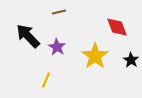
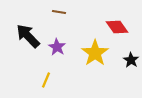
brown line: rotated 24 degrees clockwise
red diamond: rotated 15 degrees counterclockwise
yellow star: moved 3 px up
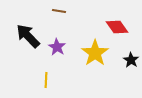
brown line: moved 1 px up
yellow line: rotated 21 degrees counterclockwise
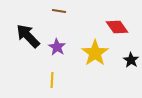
yellow line: moved 6 px right
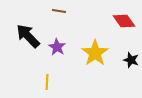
red diamond: moved 7 px right, 6 px up
black star: rotated 14 degrees counterclockwise
yellow line: moved 5 px left, 2 px down
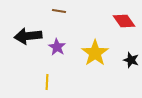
black arrow: rotated 52 degrees counterclockwise
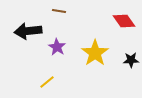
black arrow: moved 5 px up
black star: rotated 21 degrees counterclockwise
yellow line: rotated 49 degrees clockwise
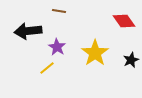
black star: rotated 21 degrees counterclockwise
yellow line: moved 14 px up
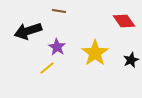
black arrow: rotated 12 degrees counterclockwise
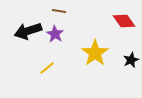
purple star: moved 2 px left, 13 px up
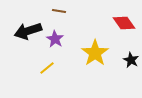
red diamond: moved 2 px down
purple star: moved 5 px down
black star: rotated 21 degrees counterclockwise
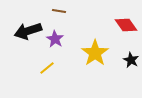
red diamond: moved 2 px right, 2 px down
